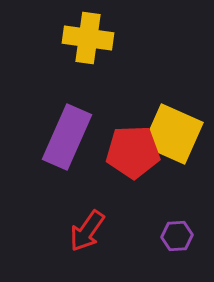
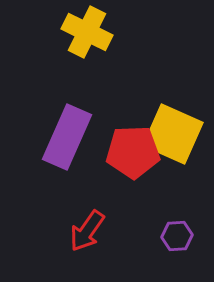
yellow cross: moved 1 px left, 6 px up; rotated 18 degrees clockwise
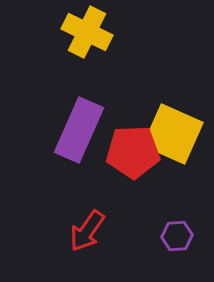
purple rectangle: moved 12 px right, 7 px up
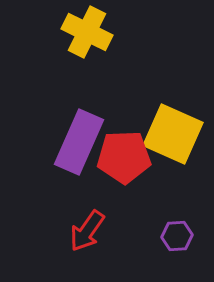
purple rectangle: moved 12 px down
red pentagon: moved 9 px left, 5 px down
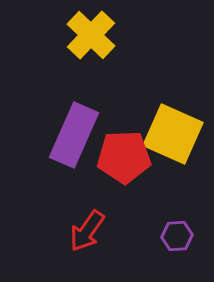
yellow cross: moved 4 px right, 3 px down; rotated 18 degrees clockwise
purple rectangle: moved 5 px left, 7 px up
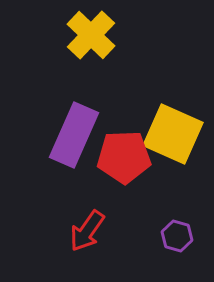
purple hexagon: rotated 20 degrees clockwise
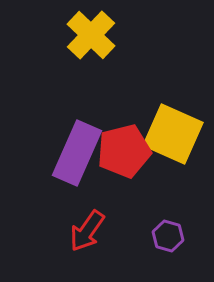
purple rectangle: moved 3 px right, 18 px down
red pentagon: moved 6 px up; rotated 12 degrees counterclockwise
purple hexagon: moved 9 px left
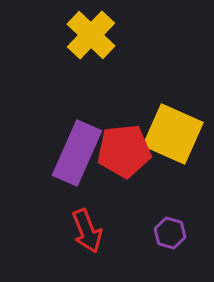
red pentagon: rotated 8 degrees clockwise
red arrow: rotated 57 degrees counterclockwise
purple hexagon: moved 2 px right, 3 px up
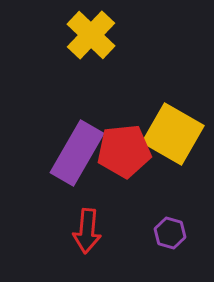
yellow square: rotated 6 degrees clockwise
purple rectangle: rotated 6 degrees clockwise
red arrow: rotated 27 degrees clockwise
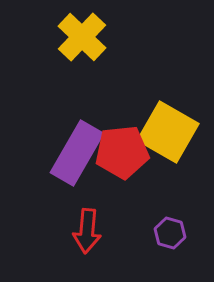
yellow cross: moved 9 px left, 2 px down
yellow square: moved 5 px left, 2 px up
red pentagon: moved 2 px left, 1 px down
